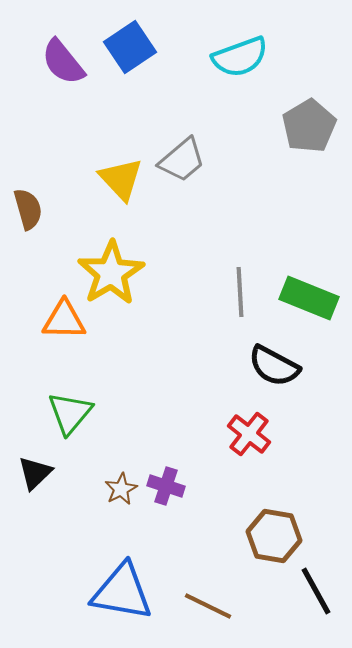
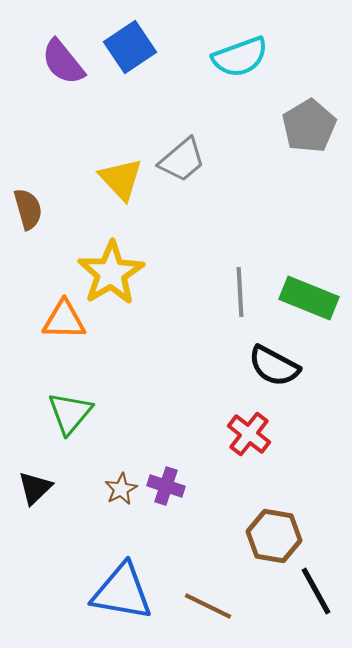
black triangle: moved 15 px down
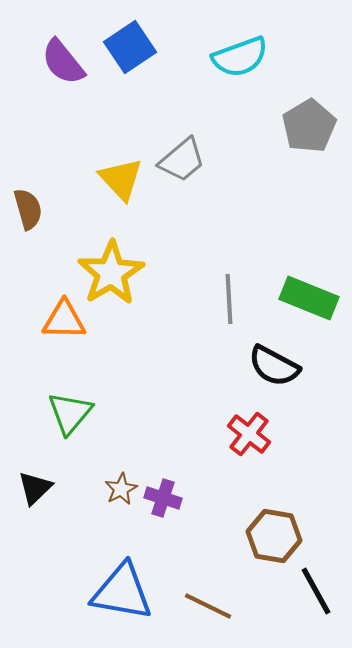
gray line: moved 11 px left, 7 px down
purple cross: moved 3 px left, 12 px down
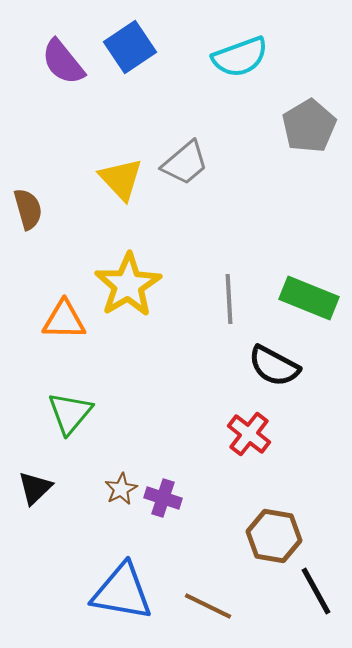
gray trapezoid: moved 3 px right, 3 px down
yellow star: moved 17 px right, 12 px down
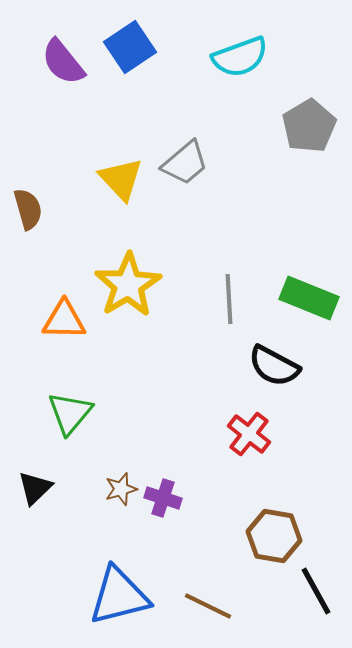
brown star: rotated 12 degrees clockwise
blue triangle: moved 3 px left, 4 px down; rotated 24 degrees counterclockwise
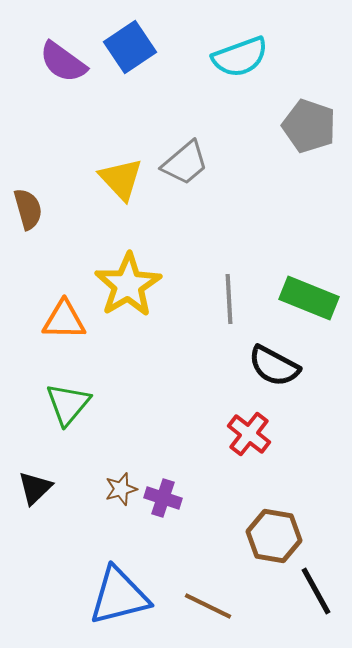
purple semicircle: rotated 15 degrees counterclockwise
gray pentagon: rotated 22 degrees counterclockwise
green triangle: moved 2 px left, 9 px up
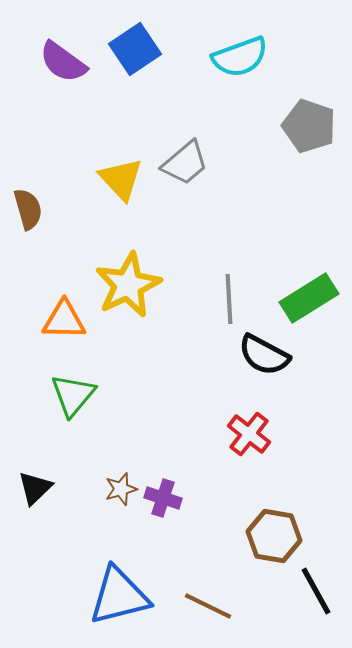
blue square: moved 5 px right, 2 px down
yellow star: rotated 6 degrees clockwise
green rectangle: rotated 54 degrees counterclockwise
black semicircle: moved 10 px left, 11 px up
green triangle: moved 5 px right, 9 px up
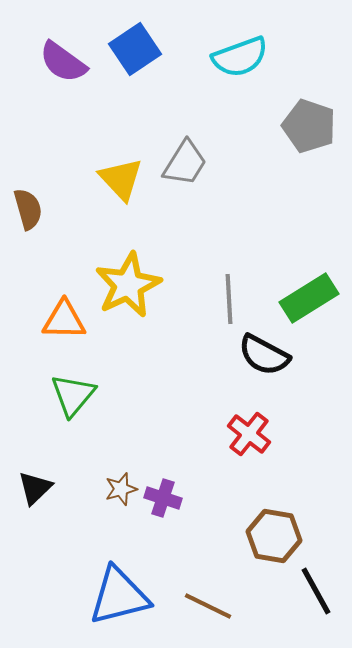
gray trapezoid: rotated 18 degrees counterclockwise
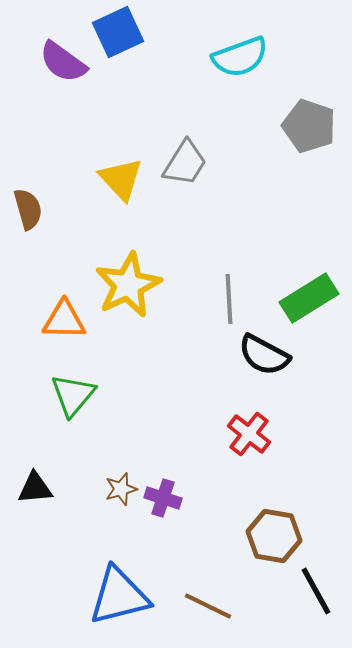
blue square: moved 17 px left, 17 px up; rotated 9 degrees clockwise
black triangle: rotated 39 degrees clockwise
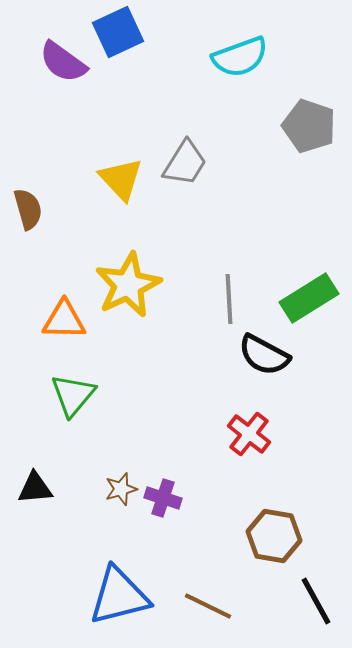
black line: moved 10 px down
